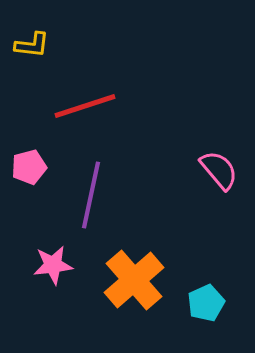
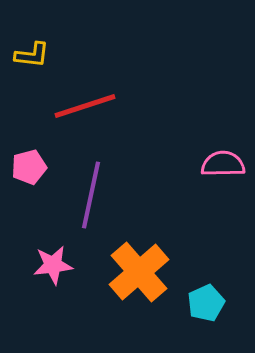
yellow L-shape: moved 10 px down
pink semicircle: moved 4 px right, 6 px up; rotated 51 degrees counterclockwise
orange cross: moved 5 px right, 8 px up
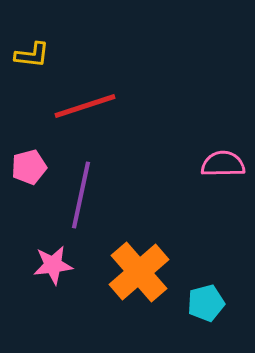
purple line: moved 10 px left
cyan pentagon: rotated 9 degrees clockwise
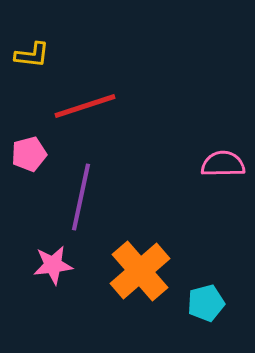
pink pentagon: moved 13 px up
purple line: moved 2 px down
orange cross: moved 1 px right, 1 px up
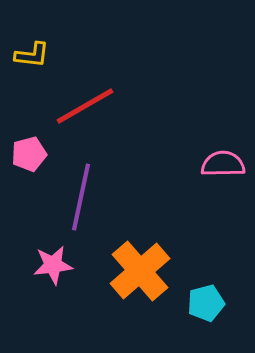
red line: rotated 12 degrees counterclockwise
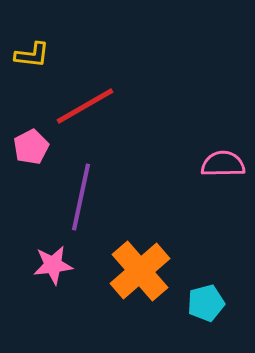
pink pentagon: moved 2 px right, 7 px up; rotated 12 degrees counterclockwise
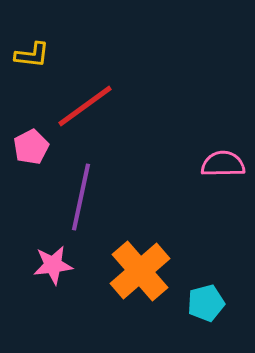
red line: rotated 6 degrees counterclockwise
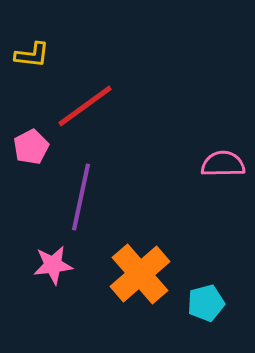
orange cross: moved 3 px down
